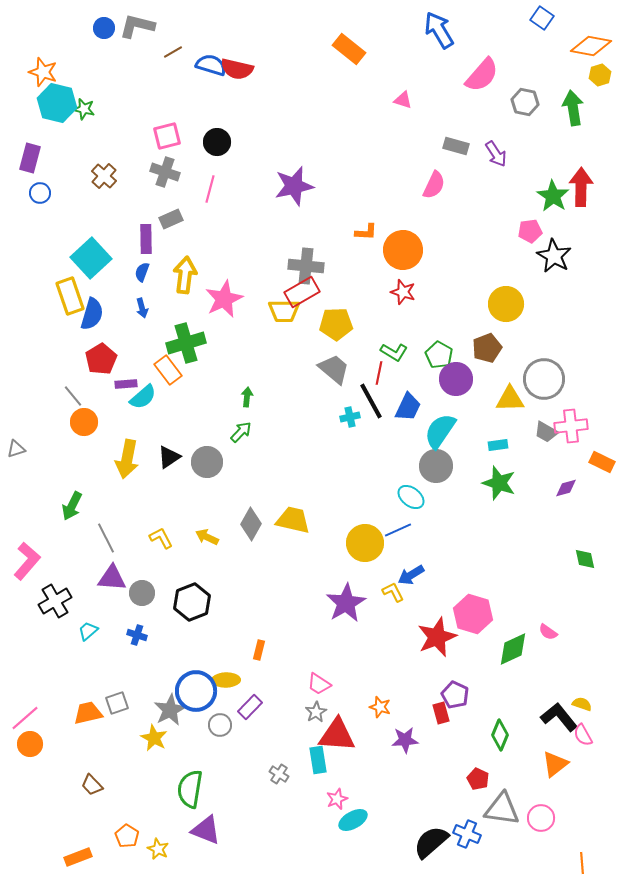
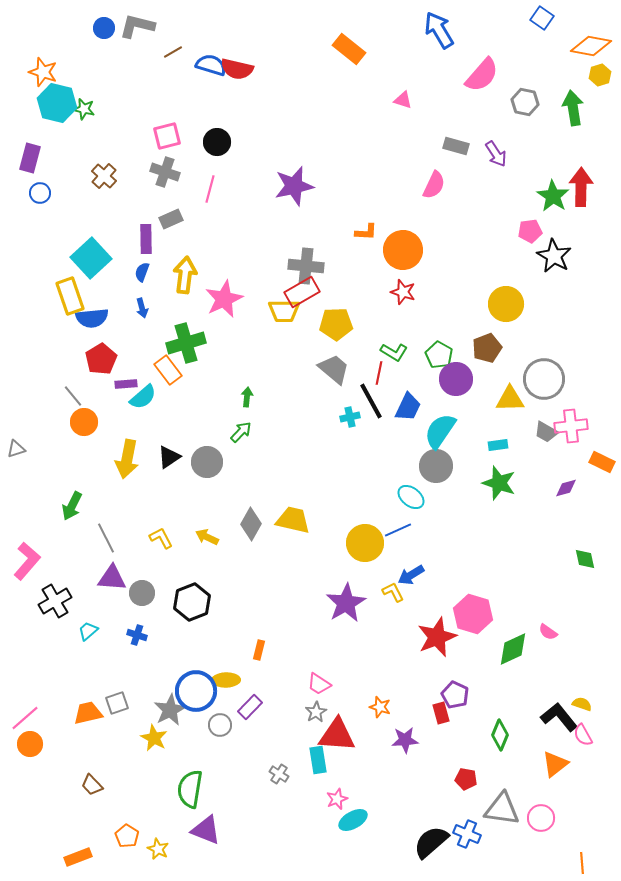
blue semicircle at (92, 314): moved 4 px down; rotated 68 degrees clockwise
red pentagon at (478, 779): moved 12 px left; rotated 15 degrees counterclockwise
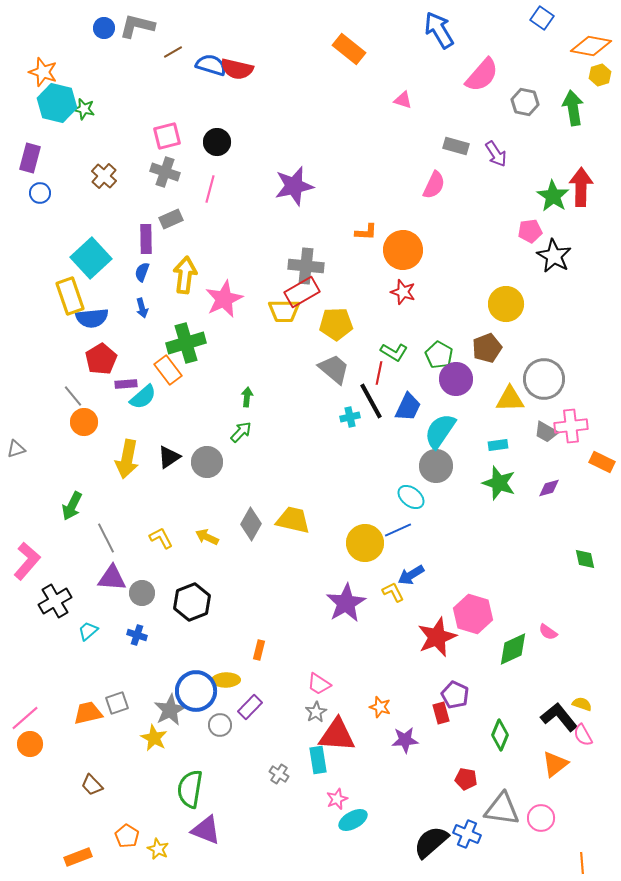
purple diamond at (566, 488): moved 17 px left
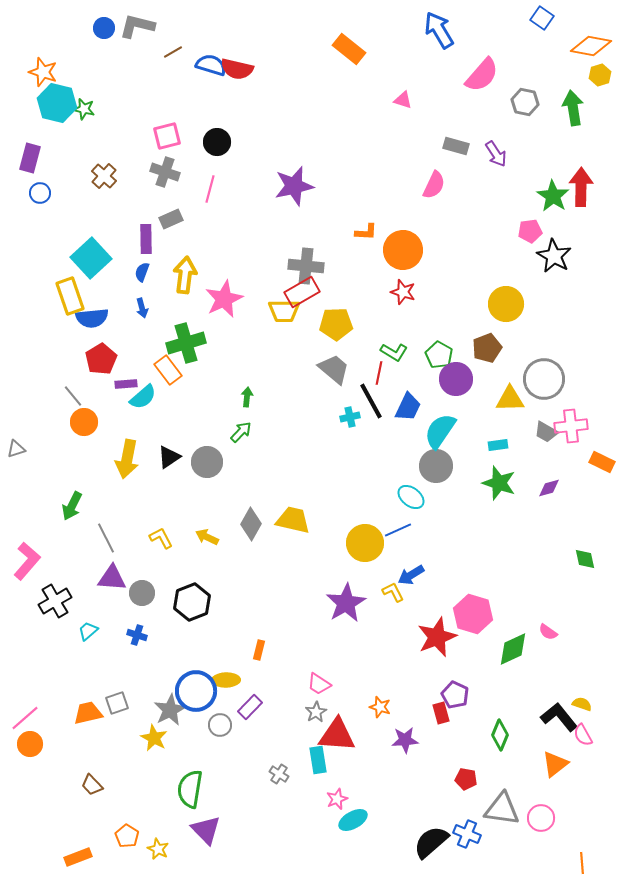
purple triangle at (206, 830): rotated 24 degrees clockwise
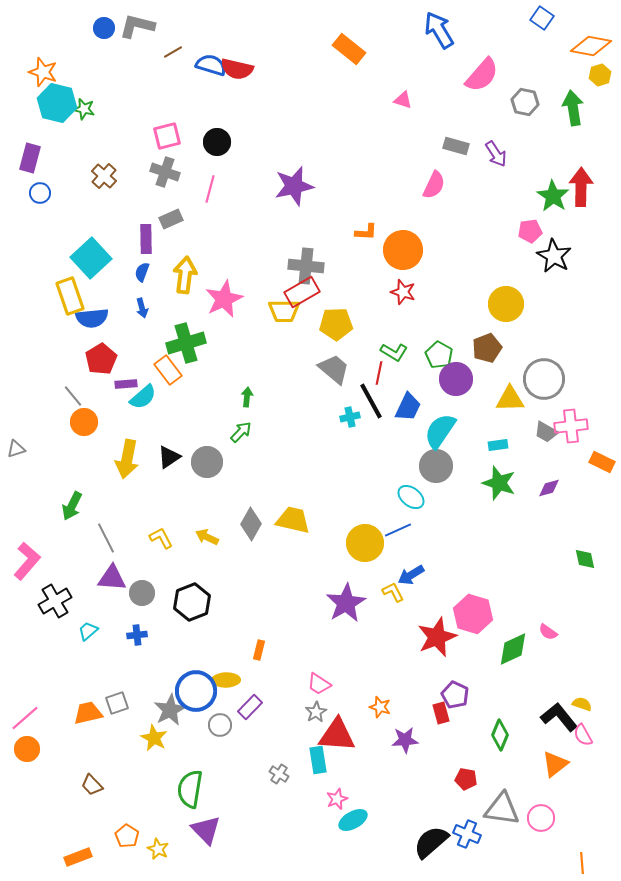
blue cross at (137, 635): rotated 24 degrees counterclockwise
orange circle at (30, 744): moved 3 px left, 5 px down
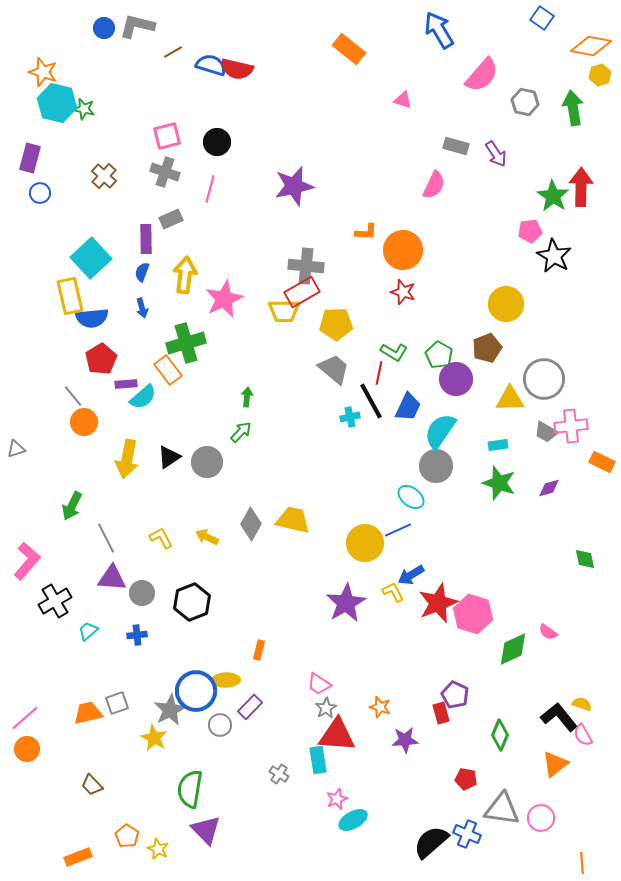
yellow rectangle at (70, 296): rotated 6 degrees clockwise
red star at (437, 637): moved 1 px right, 34 px up
gray star at (316, 712): moved 10 px right, 4 px up
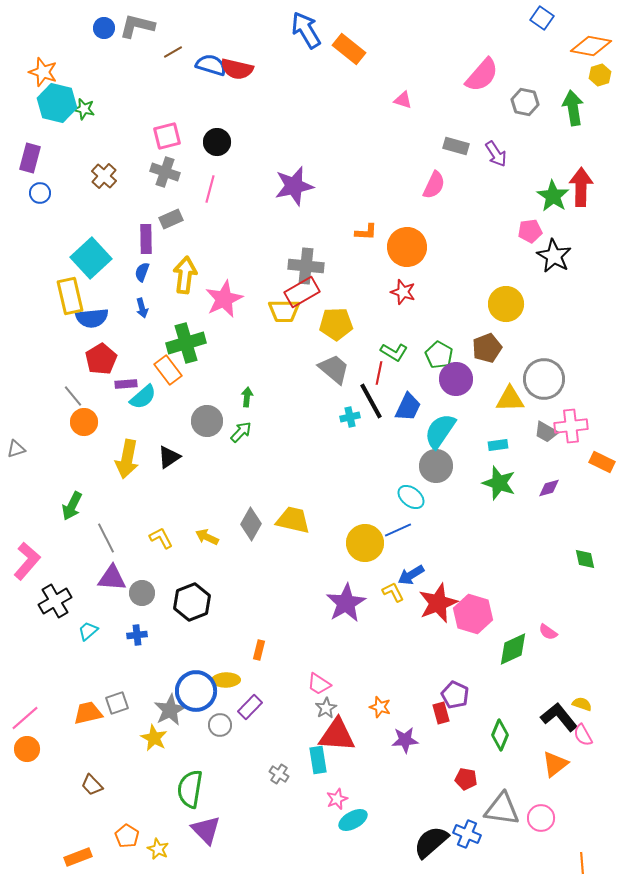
blue arrow at (439, 30): moved 133 px left
orange circle at (403, 250): moved 4 px right, 3 px up
gray circle at (207, 462): moved 41 px up
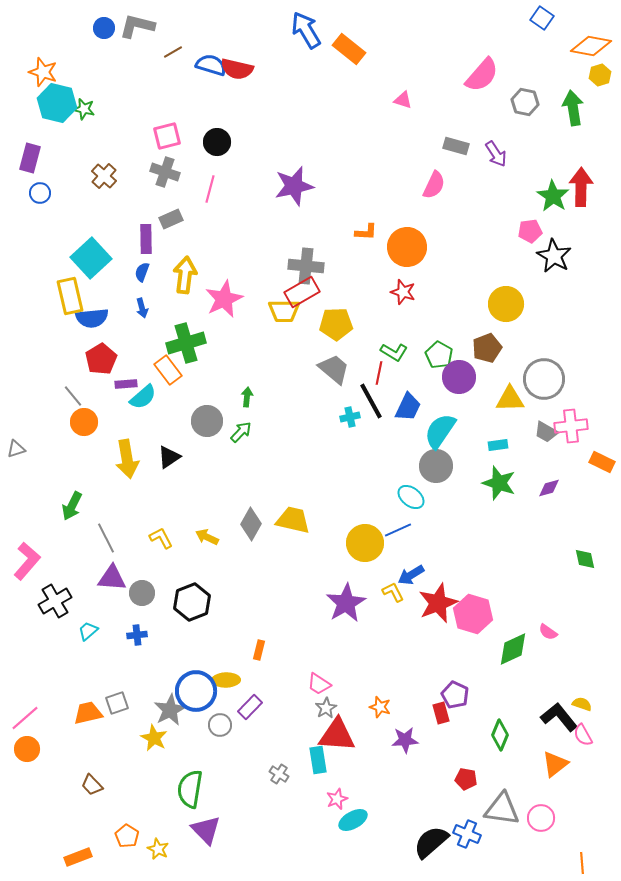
purple circle at (456, 379): moved 3 px right, 2 px up
yellow arrow at (127, 459): rotated 21 degrees counterclockwise
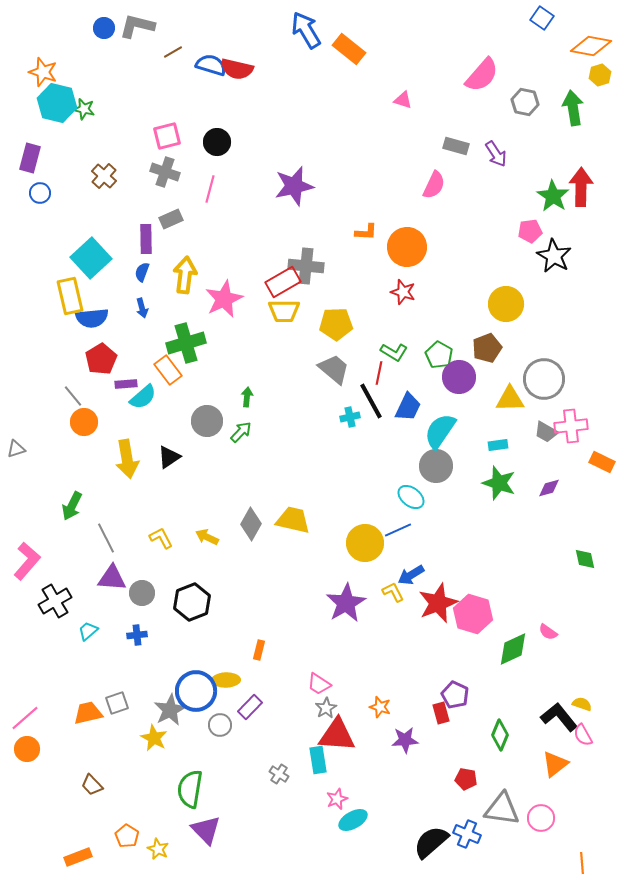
red rectangle at (302, 292): moved 19 px left, 10 px up
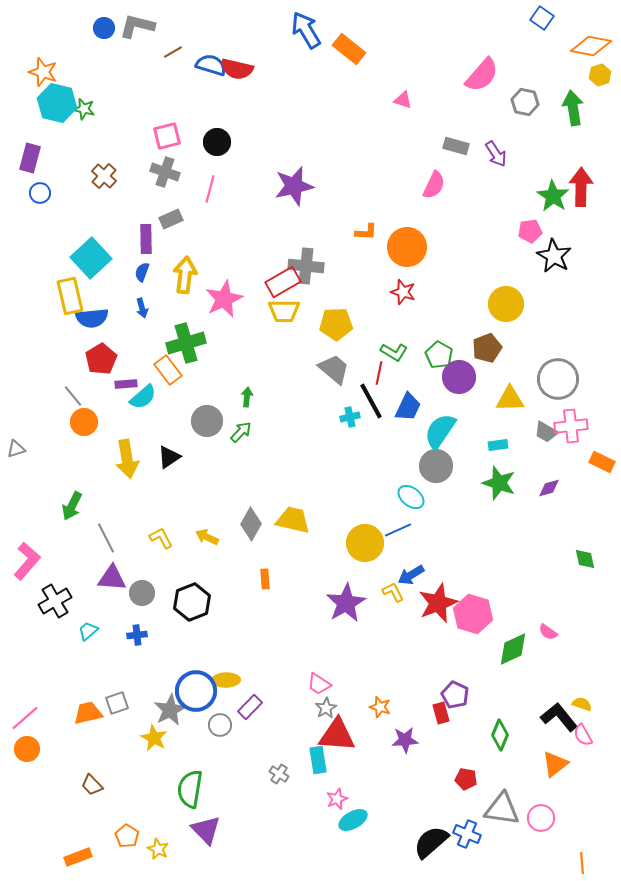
gray circle at (544, 379): moved 14 px right
orange rectangle at (259, 650): moved 6 px right, 71 px up; rotated 18 degrees counterclockwise
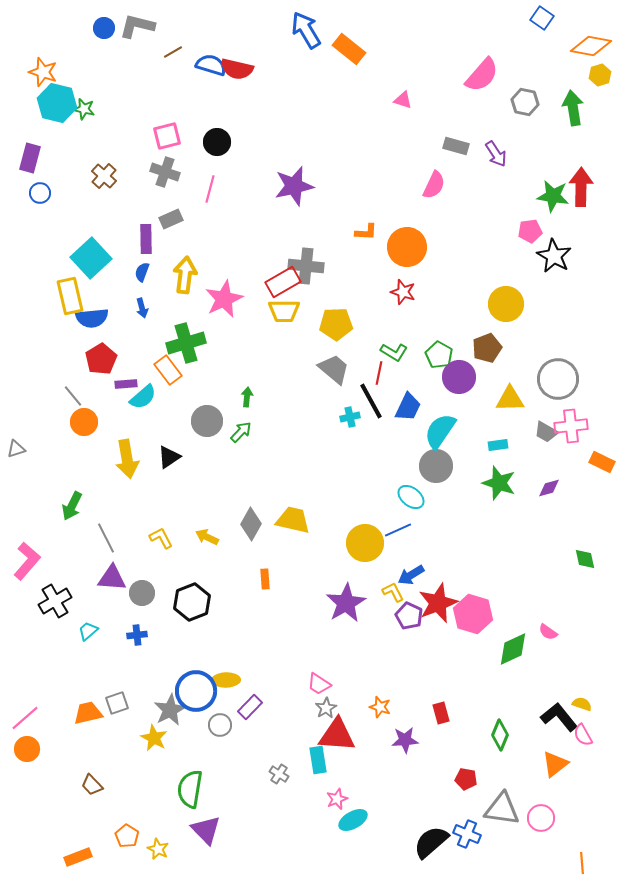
green star at (553, 196): rotated 24 degrees counterclockwise
purple pentagon at (455, 695): moved 46 px left, 79 px up
